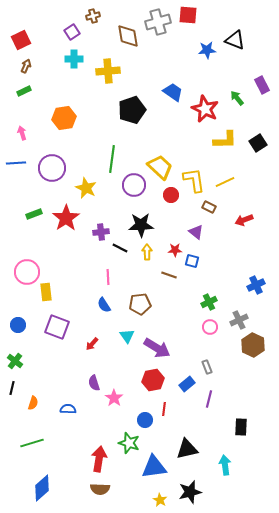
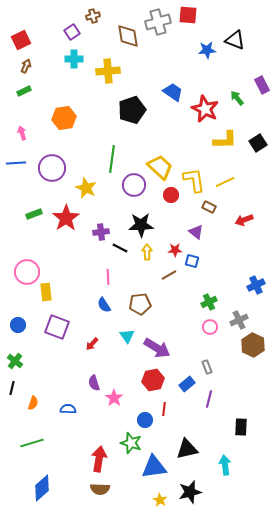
brown line at (169, 275): rotated 49 degrees counterclockwise
green star at (129, 443): moved 2 px right
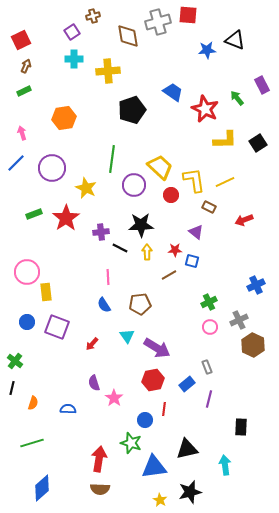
blue line at (16, 163): rotated 42 degrees counterclockwise
blue circle at (18, 325): moved 9 px right, 3 px up
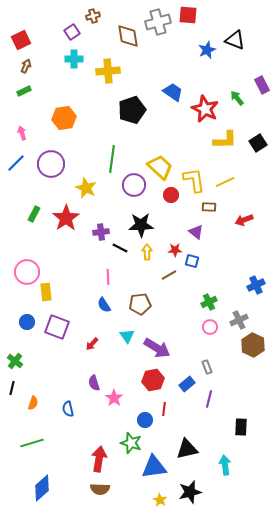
blue star at (207, 50): rotated 18 degrees counterclockwise
purple circle at (52, 168): moved 1 px left, 4 px up
brown rectangle at (209, 207): rotated 24 degrees counterclockwise
green rectangle at (34, 214): rotated 42 degrees counterclockwise
blue semicircle at (68, 409): rotated 105 degrees counterclockwise
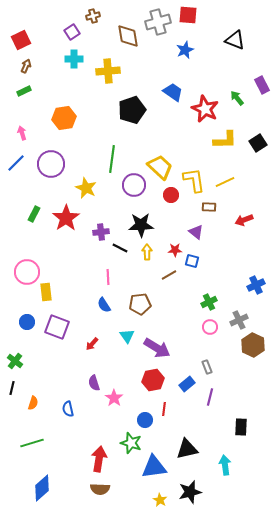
blue star at (207, 50): moved 22 px left
purple line at (209, 399): moved 1 px right, 2 px up
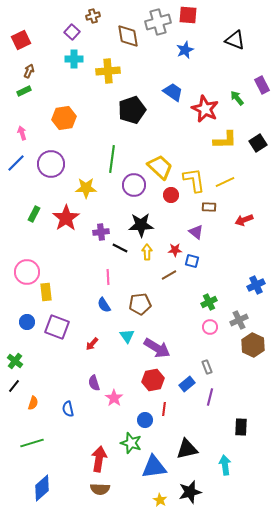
purple square at (72, 32): rotated 14 degrees counterclockwise
brown arrow at (26, 66): moved 3 px right, 5 px down
yellow star at (86, 188): rotated 25 degrees counterclockwise
black line at (12, 388): moved 2 px right, 2 px up; rotated 24 degrees clockwise
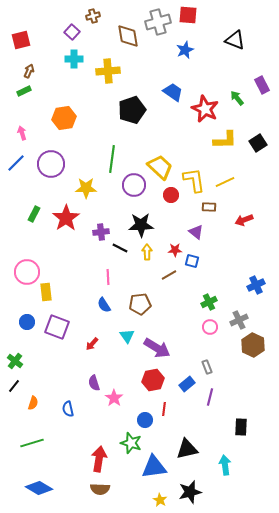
red square at (21, 40): rotated 12 degrees clockwise
blue diamond at (42, 488): moved 3 px left; rotated 72 degrees clockwise
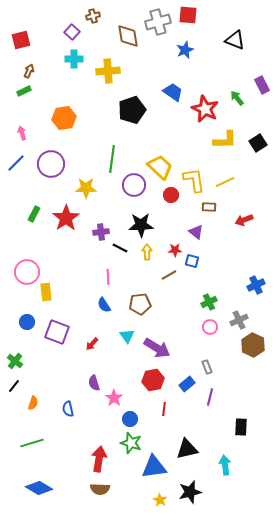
purple square at (57, 327): moved 5 px down
blue circle at (145, 420): moved 15 px left, 1 px up
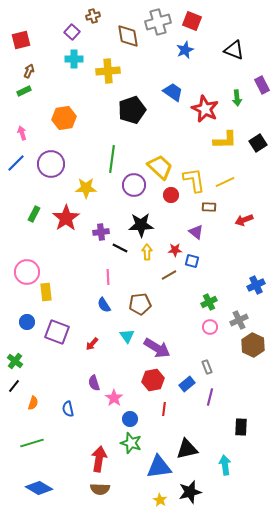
red square at (188, 15): moved 4 px right, 6 px down; rotated 18 degrees clockwise
black triangle at (235, 40): moved 1 px left, 10 px down
green arrow at (237, 98): rotated 147 degrees counterclockwise
blue triangle at (154, 467): moved 5 px right
